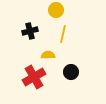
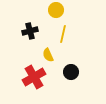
yellow semicircle: rotated 112 degrees counterclockwise
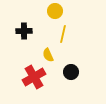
yellow circle: moved 1 px left, 1 px down
black cross: moved 6 px left; rotated 14 degrees clockwise
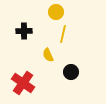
yellow circle: moved 1 px right, 1 px down
red cross: moved 11 px left, 6 px down; rotated 25 degrees counterclockwise
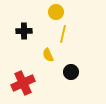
red cross: rotated 30 degrees clockwise
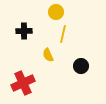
black circle: moved 10 px right, 6 px up
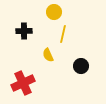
yellow circle: moved 2 px left
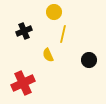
black cross: rotated 21 degrees counterclockwise
black circle: moved 8 px right, 6 px up
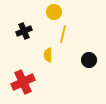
yellow semicircle: rotated 24 degrees clockwise
red cross: moved 1 px up
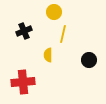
red cross: rotated 20 degrees clockwise
